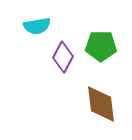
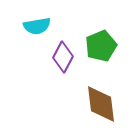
green pentagon: rotated 24 degrees counterclockwise
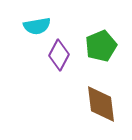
purple diamond: moved 4 px left, 2 px up
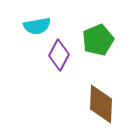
green pentagon: moved 3 px left, 6 px up
brown diamond: rotated 9 degrees clockwise
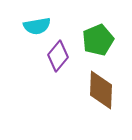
purple diamond: moved 1 px left, 1 px down; rotated 12 degrees clockwise
brown diamond: moved 14 px up
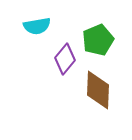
purple diamond: moved 7 px right, 3 px down
brown diamond: moved 3 px left
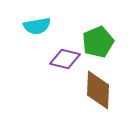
green pentagon: moved 2 px down
purple diamond: rotated 64 degrees clockwise
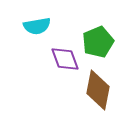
purple diamond: rotated 56 degrees clockwise
brown diamond: rotated 9 degrees clockwise
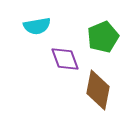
green pentagon: moved 5 px right, 5 px up
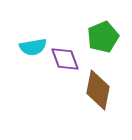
cyan semicircle: moved 4 px left, 21 px down
